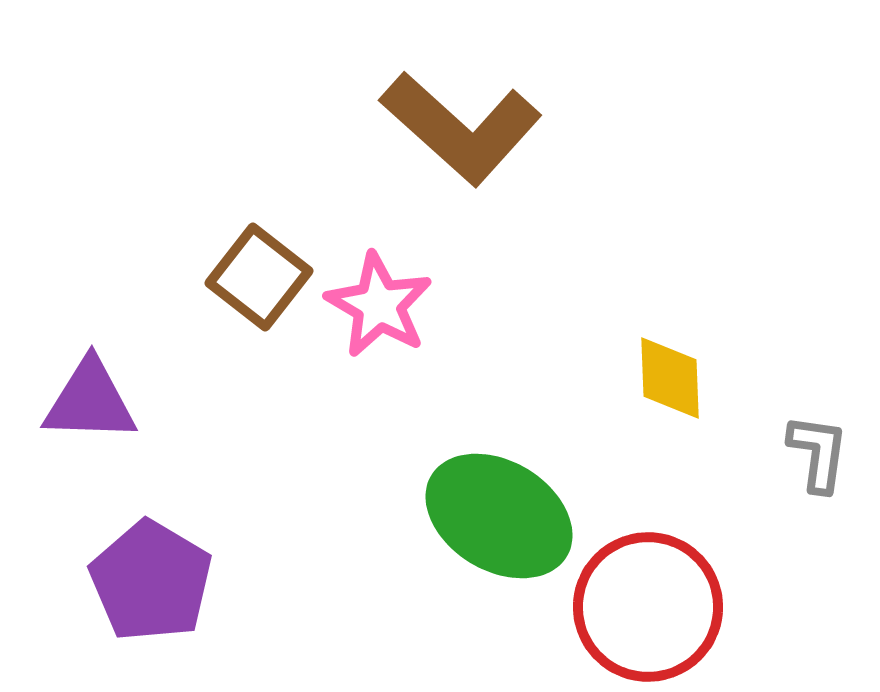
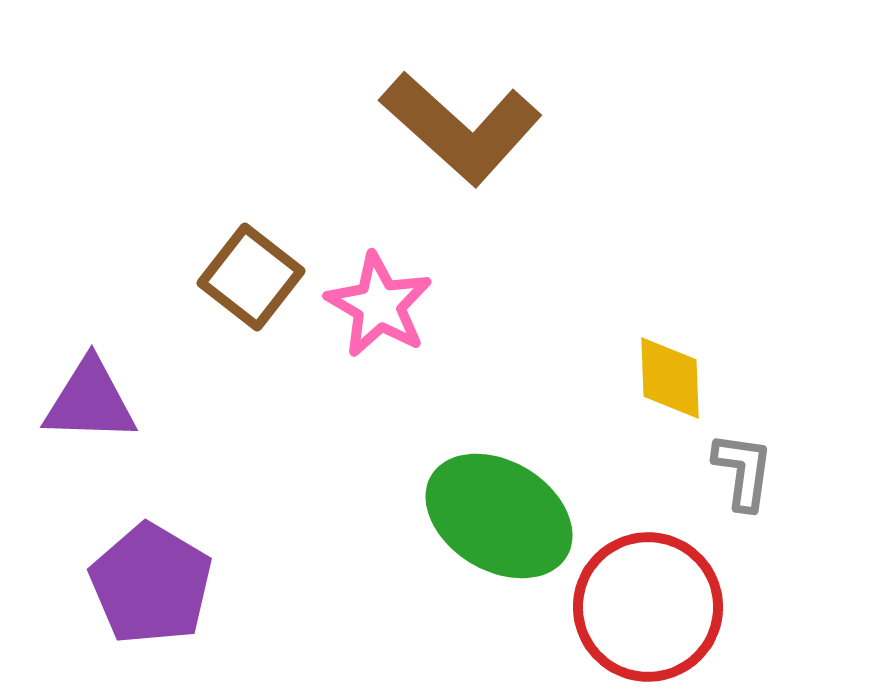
brown square: moved 8 px left
gray L-shape: moved 75 px left, 18 px down
purple pentagon: moved 3 px down
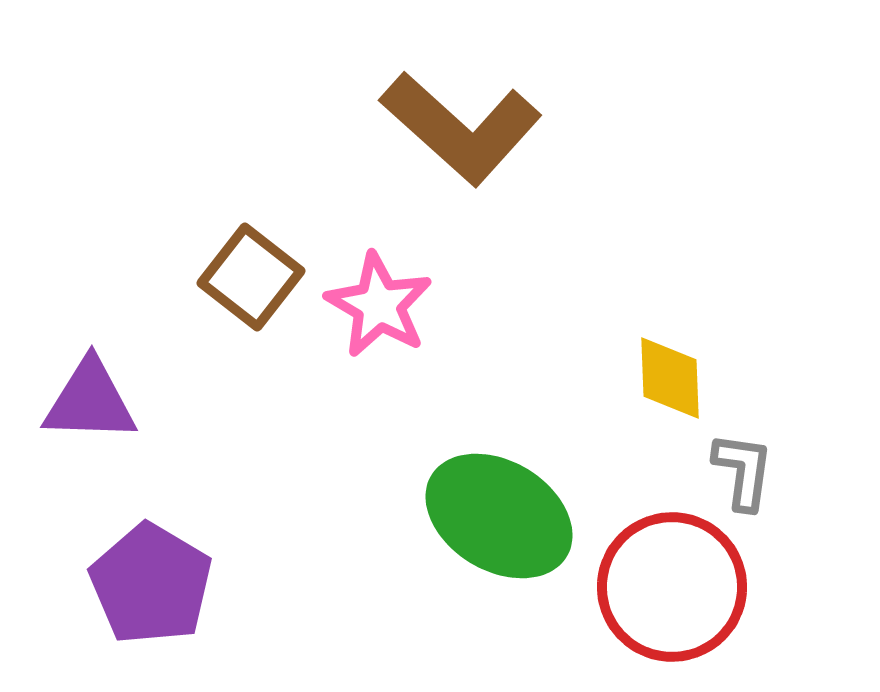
red circle: moved 24 px right, 20 px up
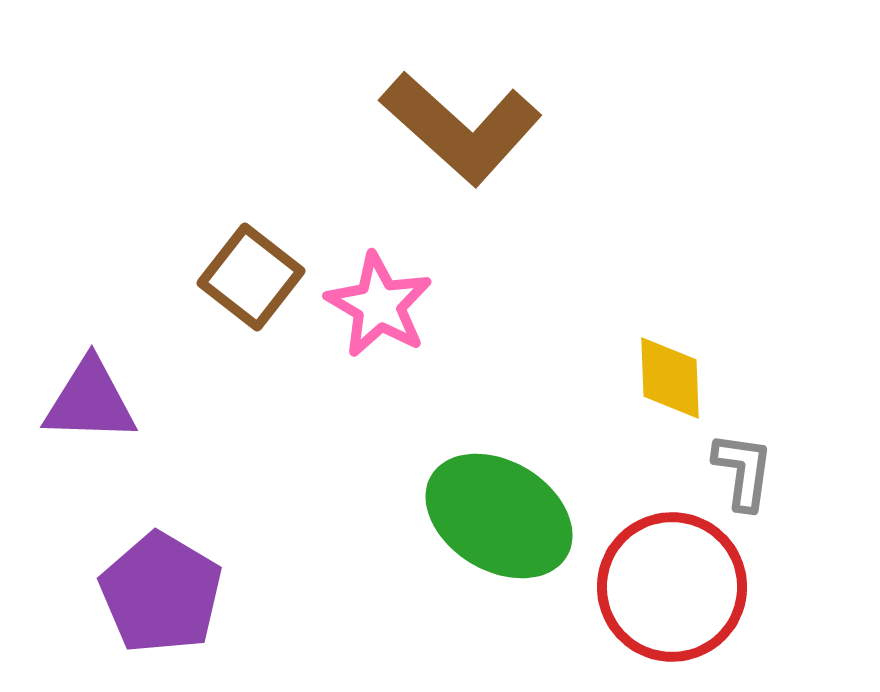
purple pentagon: moved 10 px right, 9 px down
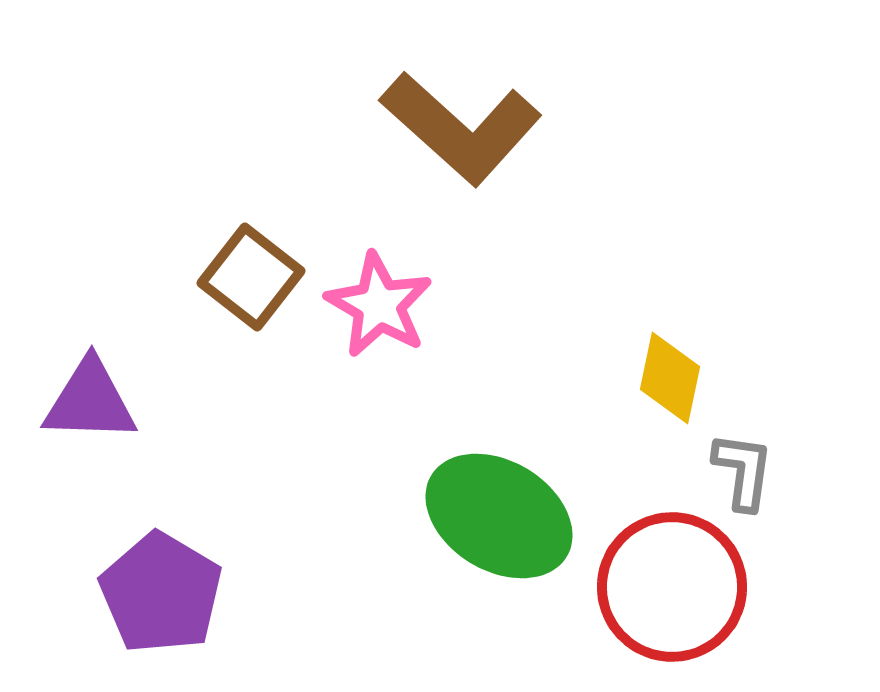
yellow diamond: rotated 14 degrees clockwise
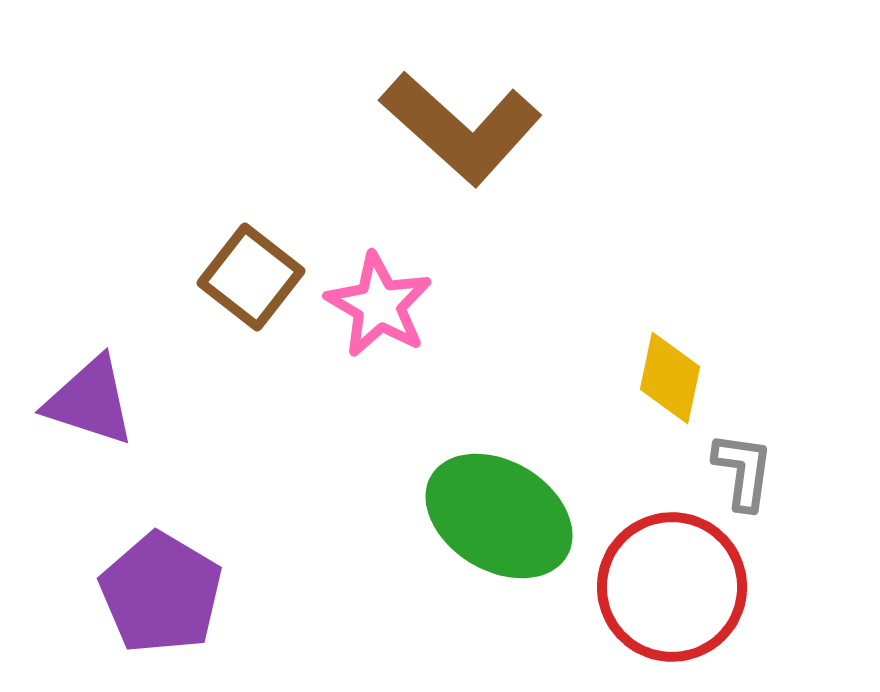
purple triangle: rotated 16 degrees clockwise
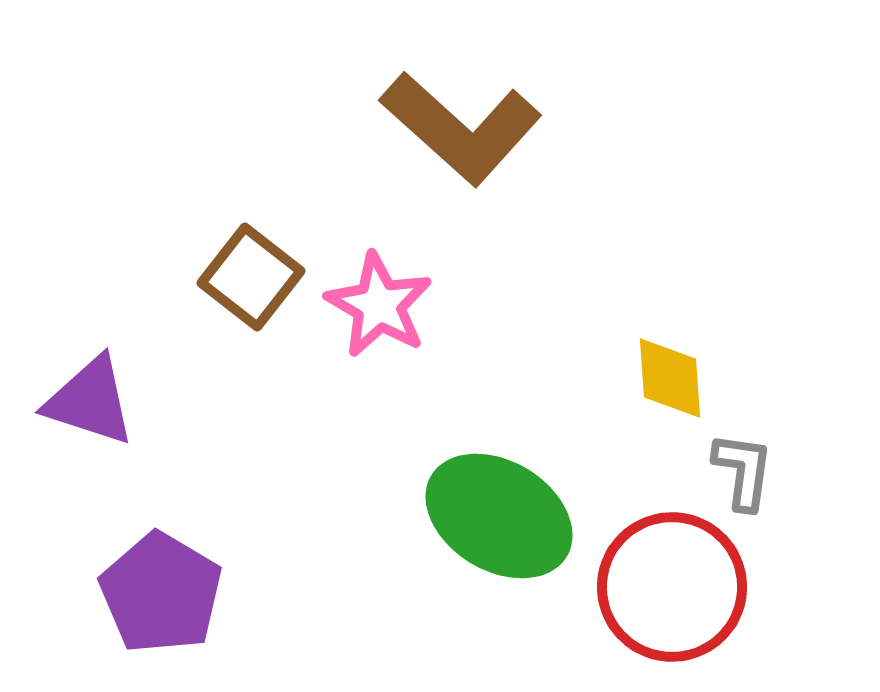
yellow diamond: rotated 16 degrees counterclockwise
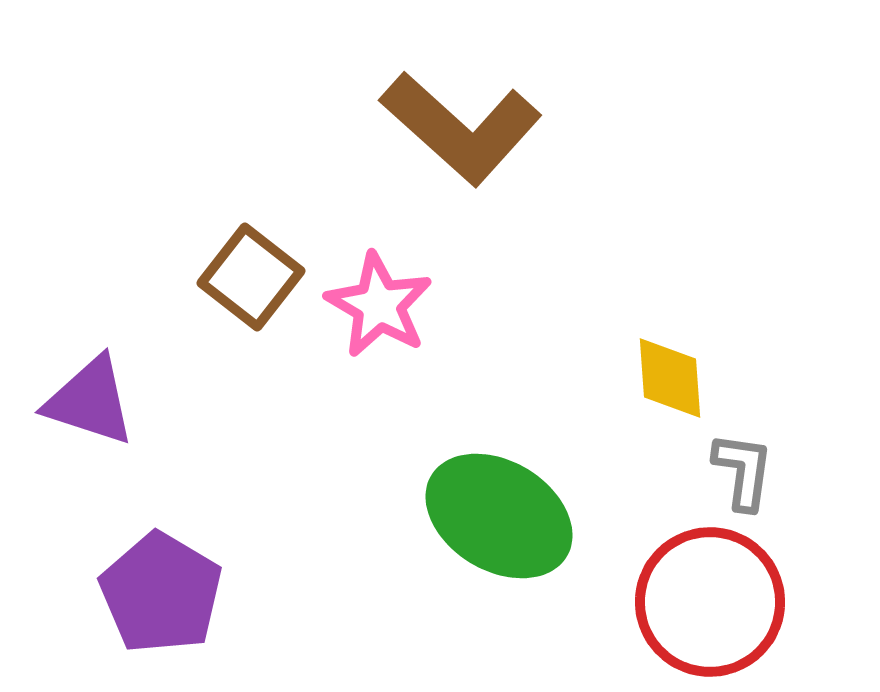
red circle: moved 38 px right, 15 px down
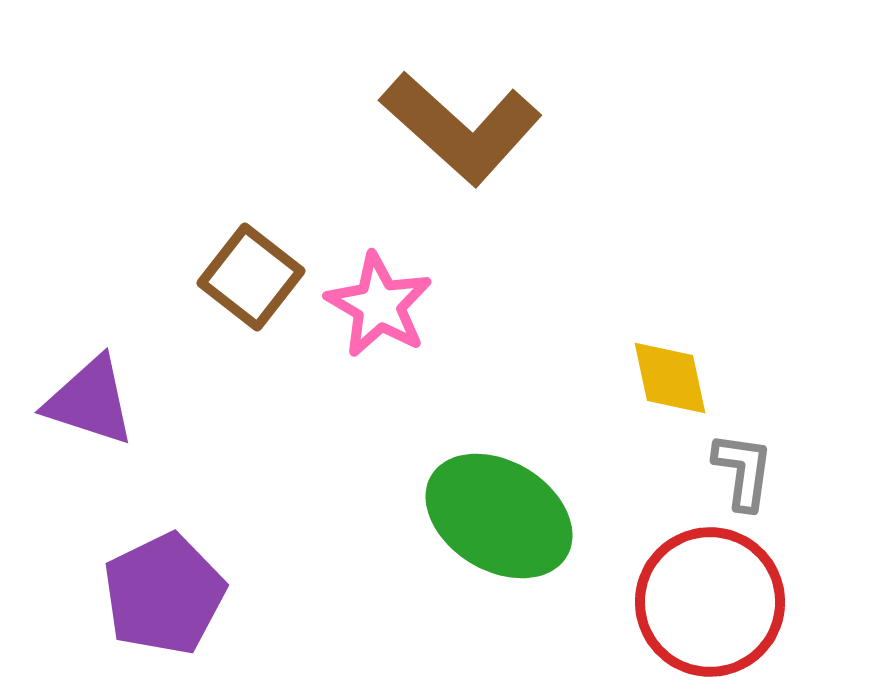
yellow diamond: rotated 8 degrees counterclockwise
purple pentagon: moved 3 px right, 1 px down; rotated 15 degrees clockwise
